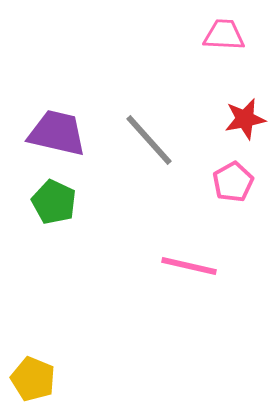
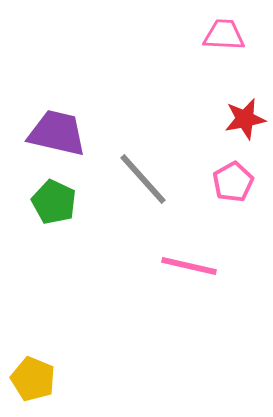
gray line: moved 6 px left, 39 px down
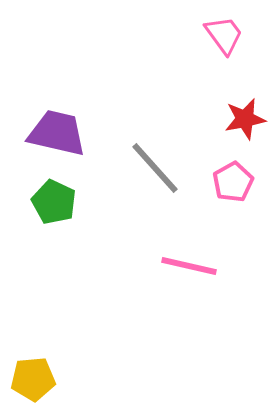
pink trapezoid: rotated 51 degrees clockwise
gray line: moved 12 px right, 11 px up
yellow pentagon: rotated 27 degrees counterclockwise
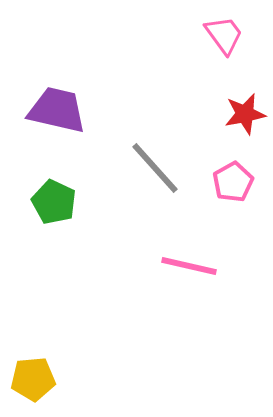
red star: moved 5 px up
purple trapezoid: moved 23 px up
